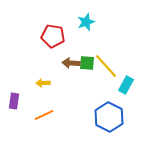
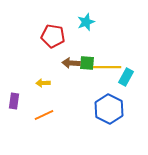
yellow line: moved 1 px right, 1 px down; rotated 48 degrees counterclockwise
cyan rectangle: moved 8 px up
blue hexagon: moved 8 px up
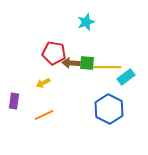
red pentagon: moved 1 px right, 17 px down
cyan rectangle: rotated 24 degrees clockwise
yellow arrow: rotated 24 degrees counterclockwise
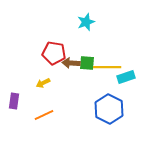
cyan rectangle: rotated 18 degrees clockwise
